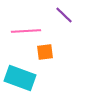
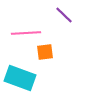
pink line: moved 2 px down
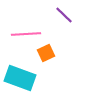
pink line: moved 1 px down
orange square: moved 1 px right, 1 px down; rotated 18 degrees counterclockwise
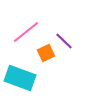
purple line: moved 26 px down
pink line: moved 2 px up; rotated 36 degrees counterclockwise
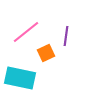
purple line: moved 2 px right, 5 px up; rotated 54 degrees clockwise
cyan rectangle: rotated 8 degrees counterclockwise
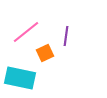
orange square: moved 1 px left
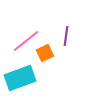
pink line: moved 9 px down
cyan rectangle: rotated 32 degrees counterclockwise
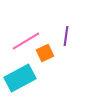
pink line: rotated 8 degrees clockwise
cyan rectangle: rotated 8 degrees counterclockwise
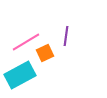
pink line: moved 1 px down
cyan rectangle: moved 3 px up
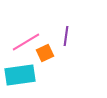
cyan rectangle: rotated 20 degrees clockwise
